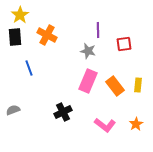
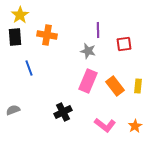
orange cross: rotated 18 degrees counterclockwise
yellow rectangle: moved 1 px down
orange star: moved 1 px left, 2 px down
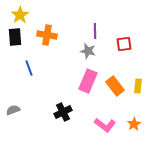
purple line: moved 3 px left, 1 px down
orange star: moved 1 px left, 2 px up
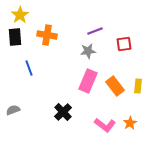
purple line: rotated 70 degrees clockwise
gray star: rotated 21 degrees counterclockwise
black cross: rotated 18 degrees counterclockwise
orange star: moved 4 px left, 1 px up
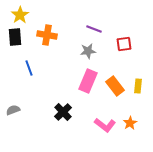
purple line: moved 1 px left, 2 px up; rotated 42 degrees clockwise
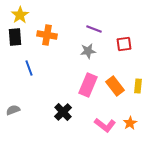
pink rectangle: moved 4 px down
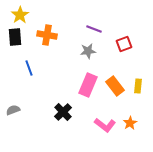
red square: rotated 14 degrees counterclockwise
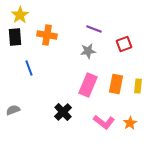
orange rectangle: moved 1 px right, 2 px up; rotated 48 degrees clockwise
pink L-shape: moved 1 px left, 3 px up
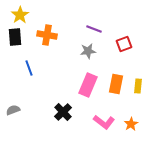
orange star: moved 1 px right, 1 px down
